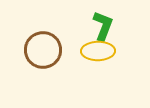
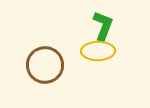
brown circle: moved 2 px right, 15 px down
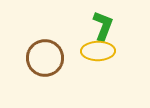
brown circle: moved 7 px up
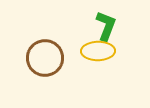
green L-shape: moved 3 px right
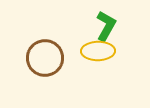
green L-shape: rotated 8 degrees clockwise
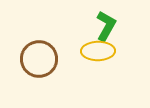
brown circle: moved 6 px left, 1 px down
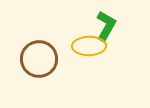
yellow ellipse: moved 9 px left, 5 px up
